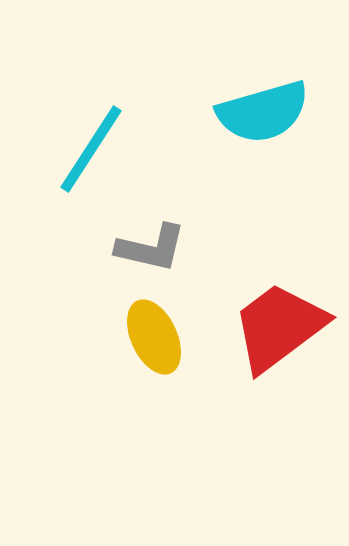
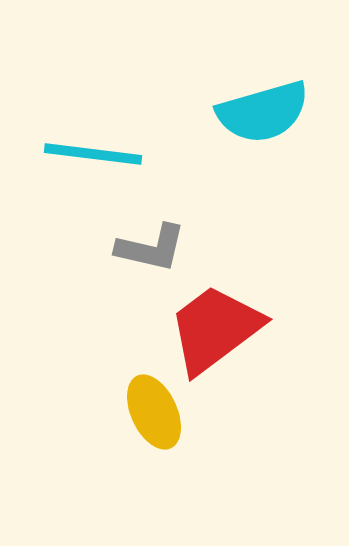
cyan line: moved 2 px right, 5 px down; rotated 64 degrees clockwise
red trapezoid: moved 64 px left, 2 px down
yellow ellipse: moved 75 px down
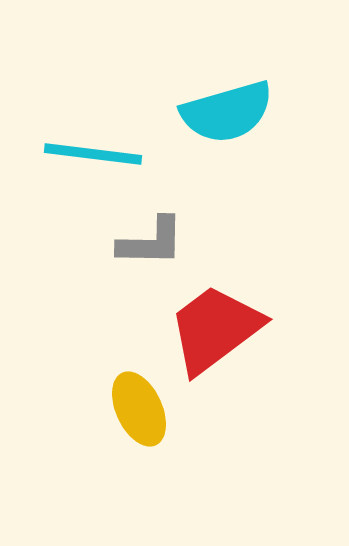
cyan semicircle: moved 36 px left
gray L-shape: moved 6 px up; rotated 12 degrees counterclockwise
yellow ellipse: moved 15 px left, 3 px up
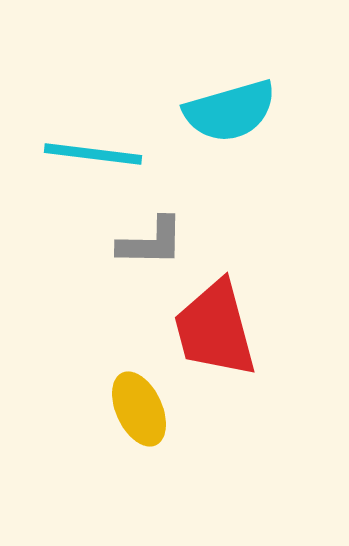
cyan semicircle: moved 3 px right, 1 px up
red trapezoid: rotated 68 degrees counterclockwise
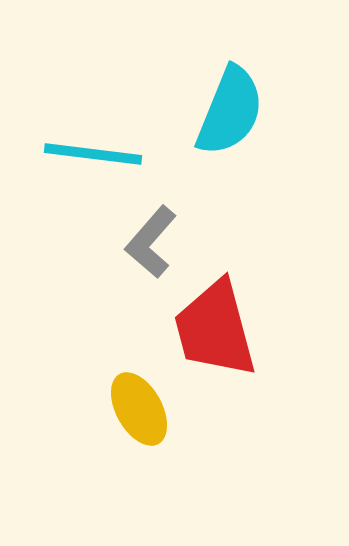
cyan semicircle: rotated 52 degrees counterclockwise
gray L-shape: rotated 130 degrees clockwise
yellow ellipse: rotated 4 degrees counterclockwise
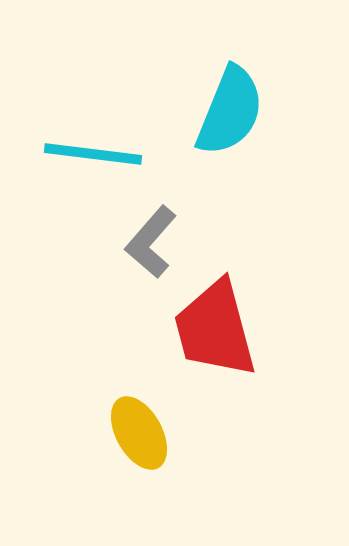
yellow ellipse: moved 24 px down
